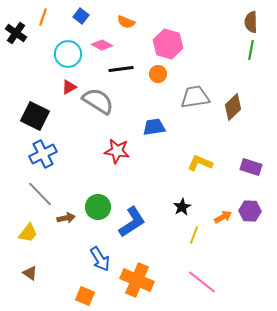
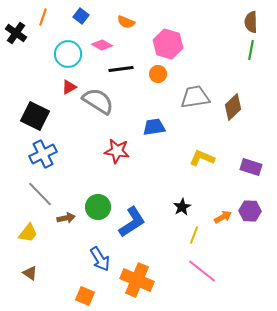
yellow L-shape: moved 2 px right, 5 px up
pink line: moved 11 px up
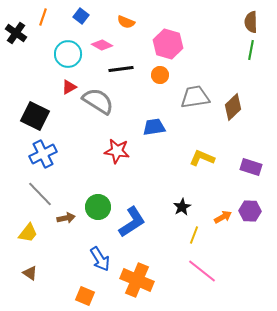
orange circle: moved 2 px right, 1 px down
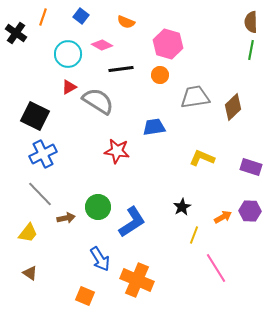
pink line: moved 14 px right, 3 px up; rotated 20 degrees clockwise
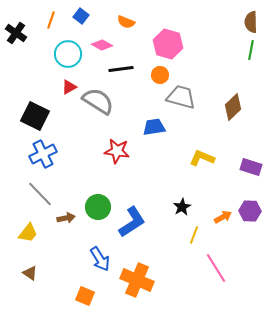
orange line: moved 8 px right, 3 px down
gray trapezoid: moved 14 px left; rotated 24 degrees clockwise
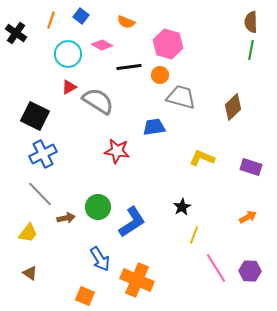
black line: moved 8 px right, 2 px up
purple hexagon: moved 60 px down
orange arrow: moved 25 px right
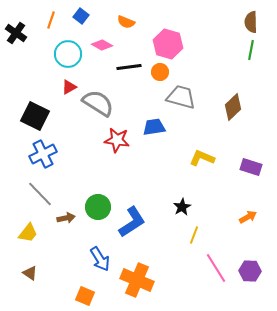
orange circle: moved 3 px up
gray semicircle: moved 2 px down
red star: moved 11 px up
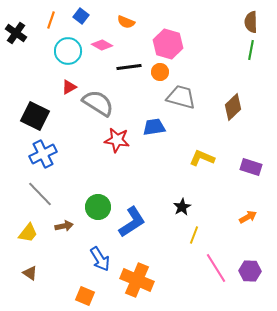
cyan circle: moved 3 px up
brown arrow: moved 2 px left, 8 px down
